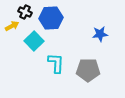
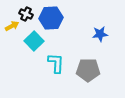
black cross: moved 1 px right, 2 px down
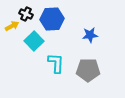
blue hexagon: moved 1 px right, 1 px down
blue star: moved 10 px left, 1 px down
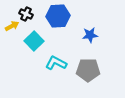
blue hexagon: moved 6 px right, 3 px up
cyan L-shape: rotated 65 degrees counterclockwise
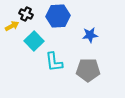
cyan L-shape: moved 2 px left, 1 px up; rotated 125 degrees counterclockwise
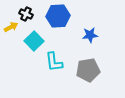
yellow arrow: moved 1 px left, 1 px down
gray pentagon: rotated 10 degrees counterclockwise
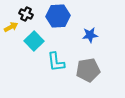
cyan L-shape: moved 2 px right
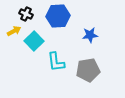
yellow arrow: moved 3 px right, 4 px down
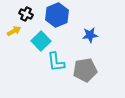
blue hexagon: moved 1 px left, 1 px up; rotated 20 degrees counterclockwise
cyan square: moved 7 px right
gray pentagon: moved 3 px left
